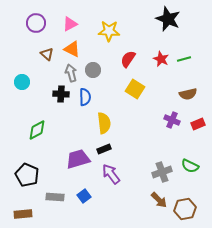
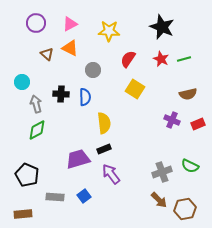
black star: moved 6 px left, 8 px down
orange triangle: moved 2 px left, 1 px up
gray arrow: moved 35 px left, 31 px down
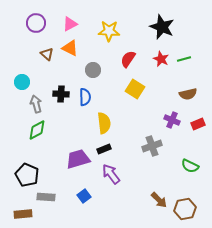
gray cross: moved 10 px left, 26 px up
gray rectangle: moved 9 px left
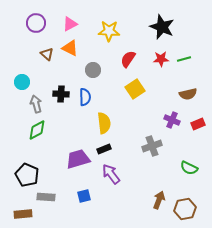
red star: rotated 28 degrees counterclockwise
yellow square: rotated 24 degrees clockwise
green semicircle: moved 1 px left, 2 px down
blue square: rotated 24 degrees clockwise
brown arrow: rotated 114 degrees counterclockwise
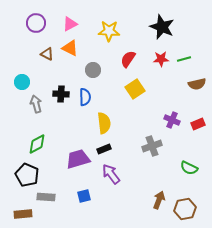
brown triangle: rotated 16 degrees counterclockwise
brown semicircle: moved 9 px right, 10 px up
green diamond: moved 14 px down
